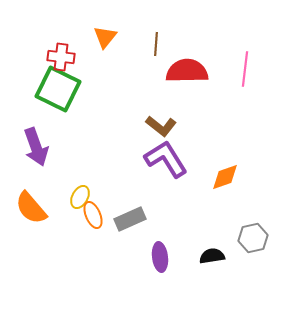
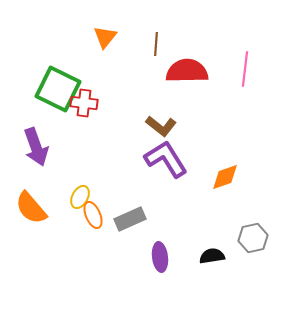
red cross: moved 23 px right, 46 px down
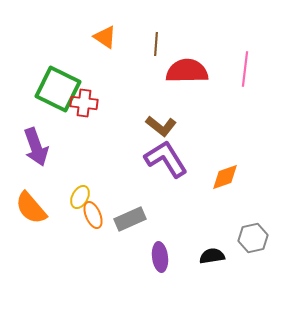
orange triangle: rotated 35 degrees counterclockwise
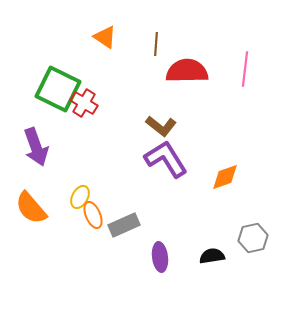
red cross: rotated 24 degrees clockwise
gray rectangle: moved 6 px left, 6 px down
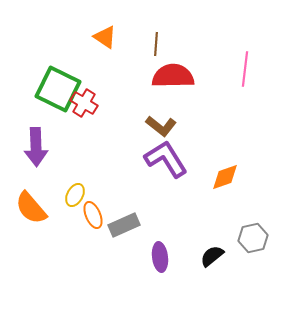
red semicircle: moved 14 px left, 5 px down
purple arrow: rotated 18 degrees clockwise
yellow ellipse: moved 5 px left, 2 px up
black semicircle: rotated 30 degrees counterclockwise
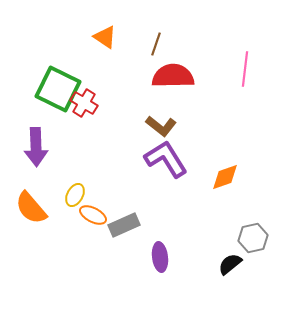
brown line: rotated 15 degrees clockwise
orange ellipse: rotated 40 degrees counterclockwise
black semicircle: moved 18 px right, 8 px down
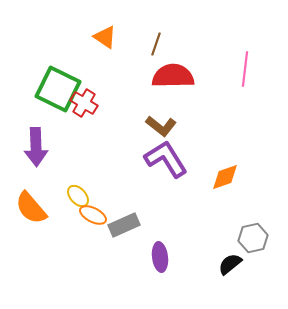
yellow ellipse: moved 3 px right, 1 px down; rotated 70 degrees counterclockwise
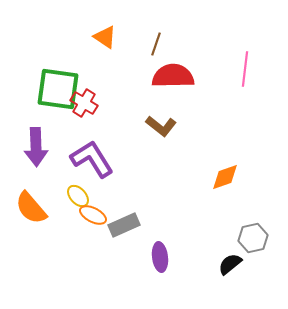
green square: rotated 18 degrees counterclockwise
purple L-shape: moved 74 px left
